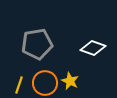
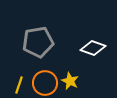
gray pentagon: moved 1 px right, 2 px up
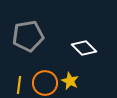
gray pentagon: moved 10 px left, 6 px up
white diamond: moved 9 px left; rotated 25 degrees clockwise
yellow line: rotated 12 degrees counterclockwise
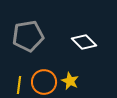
white diamond: moved 6 px up
orange circle: moved 1 px left, 1 px up
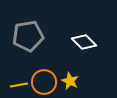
yellow line: rotated 72 degrees clockwise
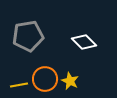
orange circle: moved 1 px right, 3 px up
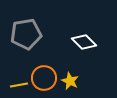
gray pentagon: moved 2 px left, 2 px up
orange circle: moved 1 px left, 1 px up
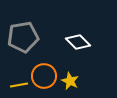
gray pentagon: moved 3 px left, 3 px down
white diamond: moved 6 px left
orange circle: moved 2 px up
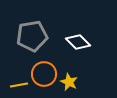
gray pentagon: moved 9 px right, 1 px up
orange circle: moved 2 px up
yellow star: moved 1 px left, 1 px down
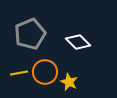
gray pentagon: moved 2 px left, 2 px up; rotated 12 degrees counterclockwise
orange circle: moved 1 px right, 2 px up
yellow line: moved 12 px up
